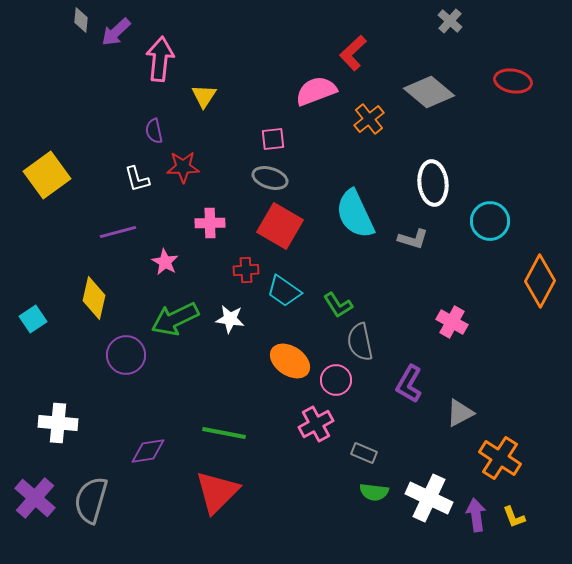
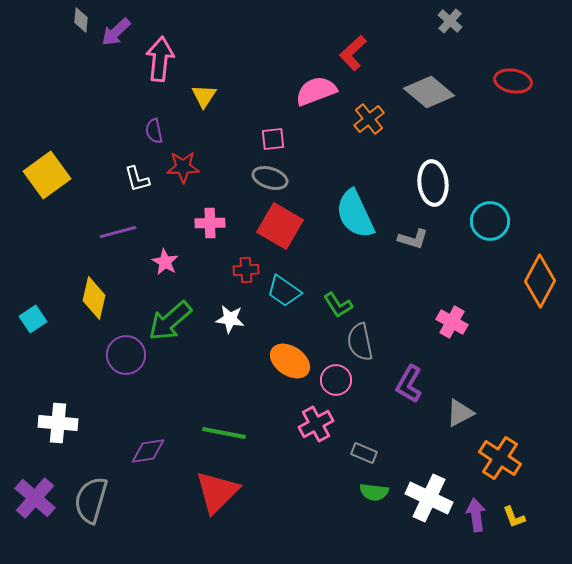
green arrow at (175, 319): moved 5 px left, 2 px down; rotated 15 degrees counterclockwise
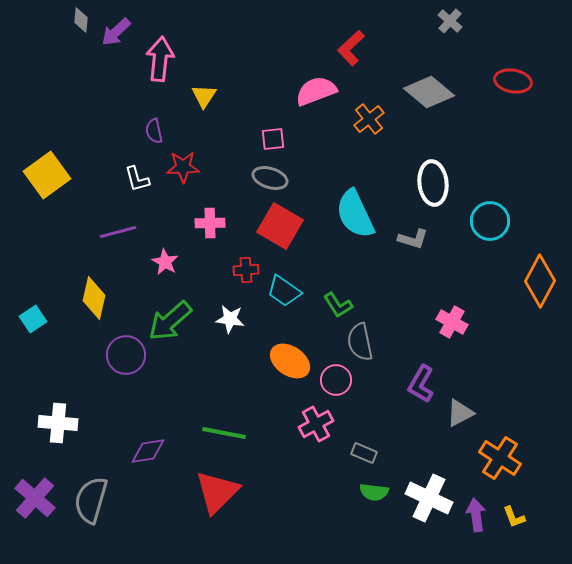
red L-shape at (353, 53): moved 2 px left, 5 px up
purple L-shape at (409, 384): moved 12 px right
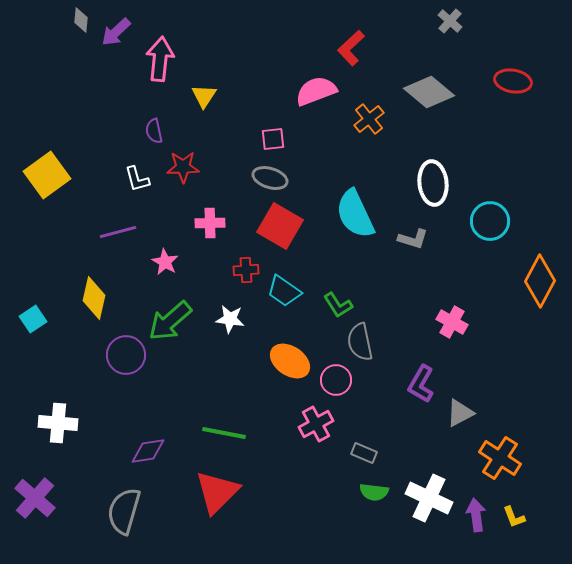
gray semicircle at (91, 500): moved 33 px right, 11 px down
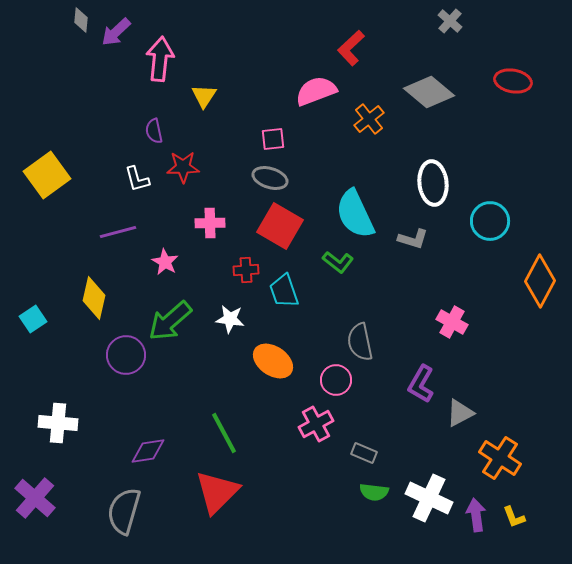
cyan trapezoid at (284, 291): rotated 36 degrees clockwise
green L-shape at (338, 305): moved 43 px up; rotated 20 degrees counterclockwise
orange ellipse at (290, 361): moved 17 px left
green line at (224, 433): rotated 51 degrees clockwise
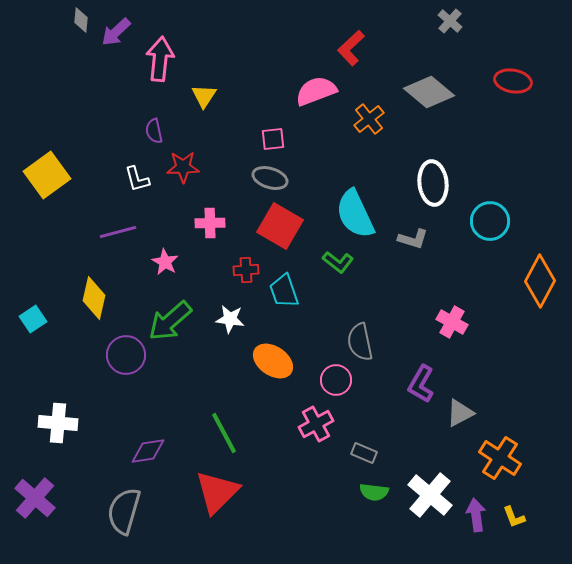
white cross at (429, 498): moved 1 px right, 3 px up; rotated 15 degrees clockwise
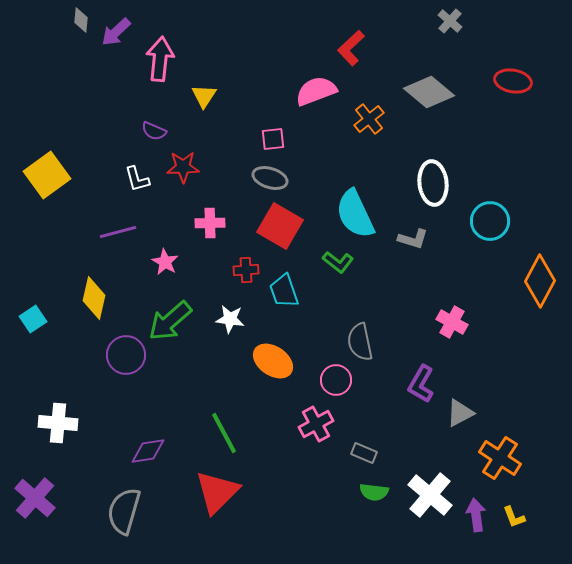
purple semicircle at (154, 131): rotated 55 degrees counterclockwise
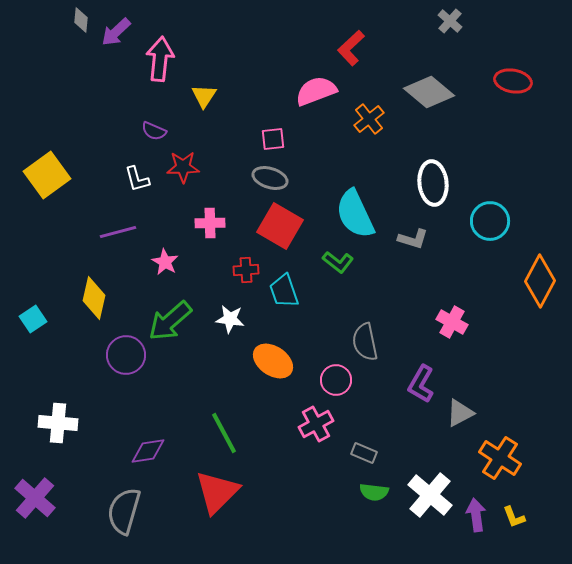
gray semicircle at (360, 342): moved 5 px right
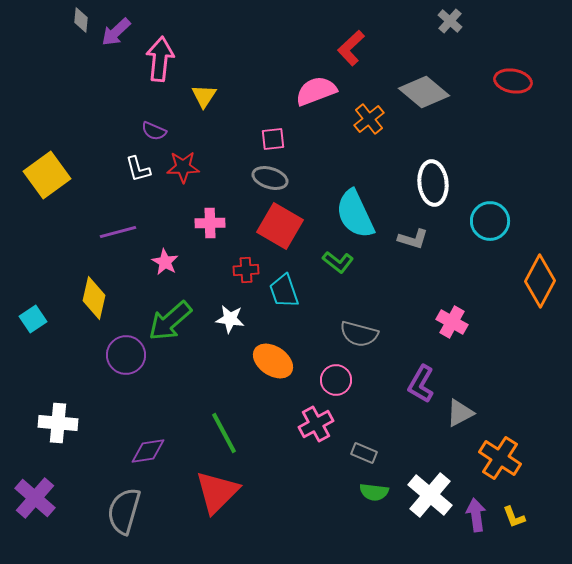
gray diamond at (429, 92): moved 5 px left
white L-shape at (137, 179): moved 1 px right, 10 px up
gray semicircle at (365, 342): moved 6 px left, 8 px up; rotated 63 degrees counterclockwise
